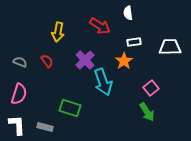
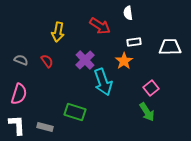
gray semicircle: moved 1 px right, 2 px up
green rectangle: moved 5 px right, 4 px down
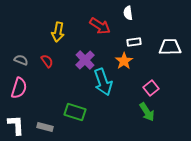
pink semicircle: moved 6 px up
white L-shape: moved 1 px left
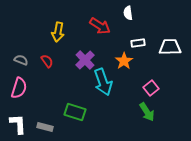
white rectangle: moved 4 px right, 1 px down
white L-shape: moved 2 px right, 1 px up
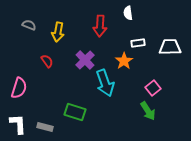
red arrow: rotated 60 degrees clockwise
gray semicircle: moved 8 px right, 35 px up
cyan arrow: moved 2 px right, 1 px down
pink square: moved 2 px right
green arrow: moved 1 px right, 1 px up
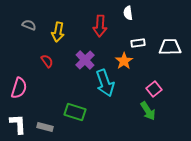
pink square: moved 1 px right, 1 px down
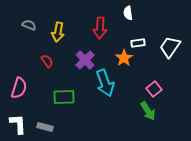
red arrow: moved 2 px down
white trapezoid: rotated 55 degrees counterclockwise
orange star: moved 3 px up
green rectangle: moved 11 px left, 15 px up; rotated 20 degrees counterclockwise
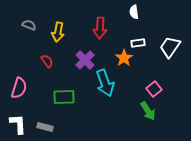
white semicircle: moved 6 px right, 1 px up
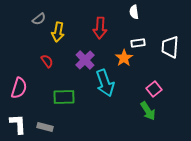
gray semicircle: moved 10 px right, 6 px up; rotated 120 degrees clockwise
white trapezoid: rotated 30 degrees counterclockwise
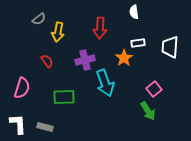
purple cross: rotated 30 degrees clockwise
pink semicircle: moved 3 px right
